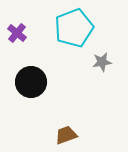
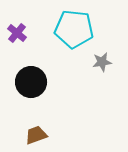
cyan pentagon: moved 1 px down; rotated 27 degrees clockwise
brown trapezoid: moved 30 px left
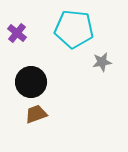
brown trapezoid: moved 21 px up
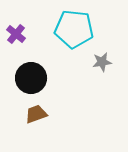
purple cross: moved 1 px left, 1 px down
black circle: moved 4 px up
